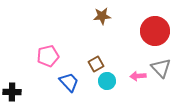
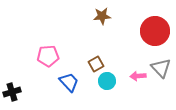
pink pentagon: rotated 10 degrees clockwise
black cross: rotated 18 degrees counterclockwise
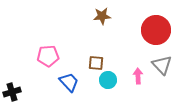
red circle: moved 1 px right, 1 px up
brown square: moved 1 px up; rotated 35 degrees clockwise
gray triangle: moved 1 px right, 3 px up
pink arrow: rotated 91 degrees clockwise
cyan circle: moved 1 px right, 1 px up
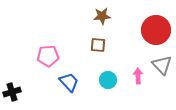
brown square: moved 2 px right, 18 px up
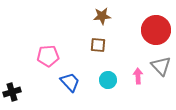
gray triangle: moved 1 px left, 1 px down
blue trapezoid: moved 1 px right
